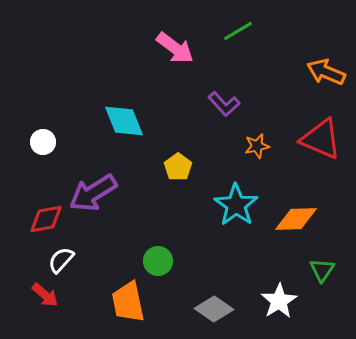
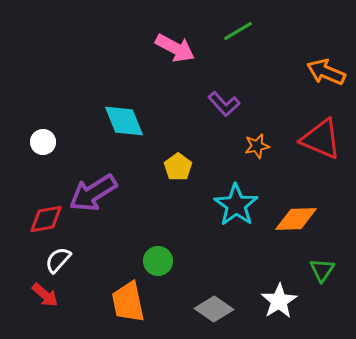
pink arrow: rotated 9 degrees counterclockwise
white semicircle: moved 3 px left
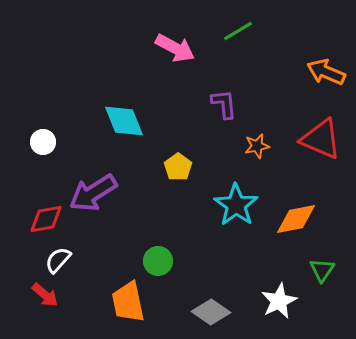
purple L-shape: rotated 144 degrees counterclockwise
orange diamond: rotated 9 degrees counterclockwise
white star: rotated 6 degrees clockwise
gray diamond: moved 3 px left, 3 px down
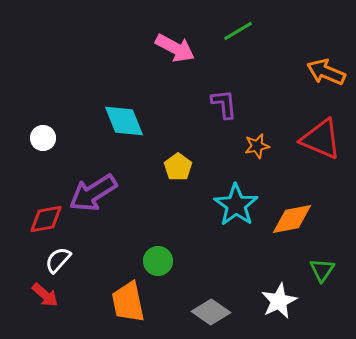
white circle: moved 4 px up
orange diamond: moved 4 px left
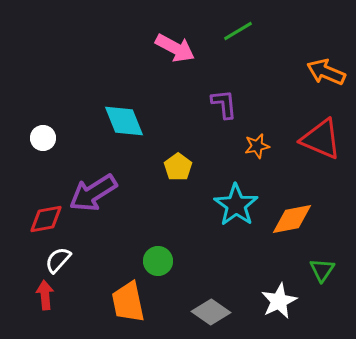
red arrow: rotated 136 degrees counterclockwise
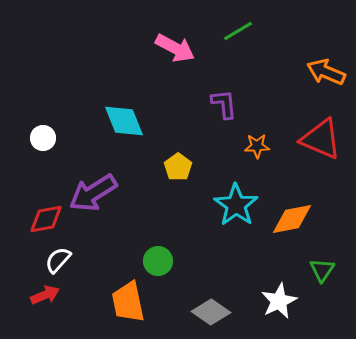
orange star: rotated 10 degrees clockwise
red arrow: rotated 72 degrees clockwise
